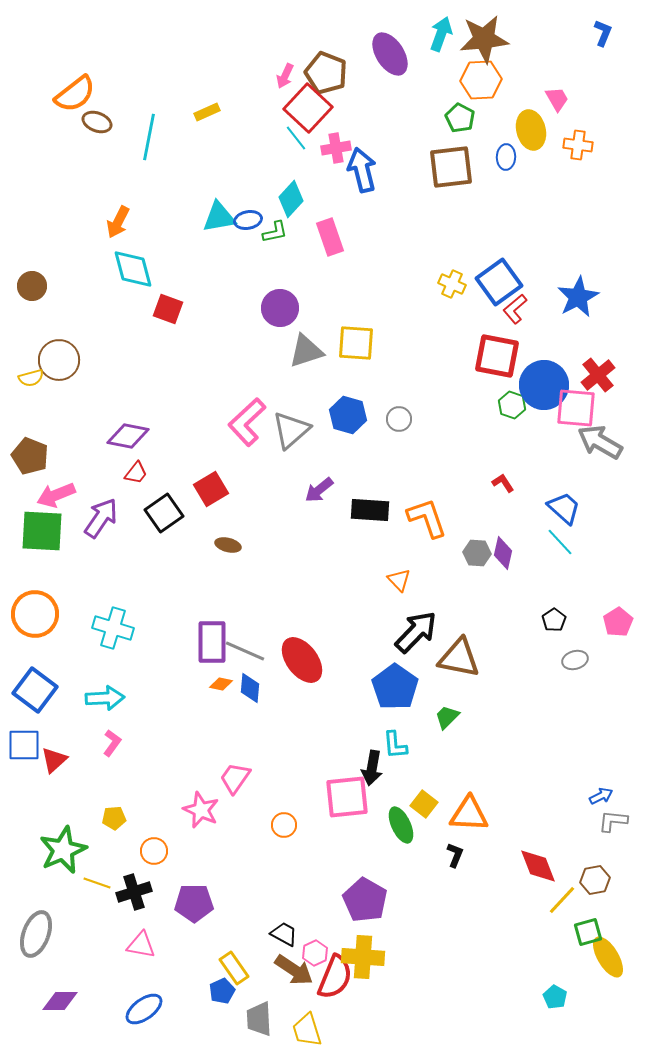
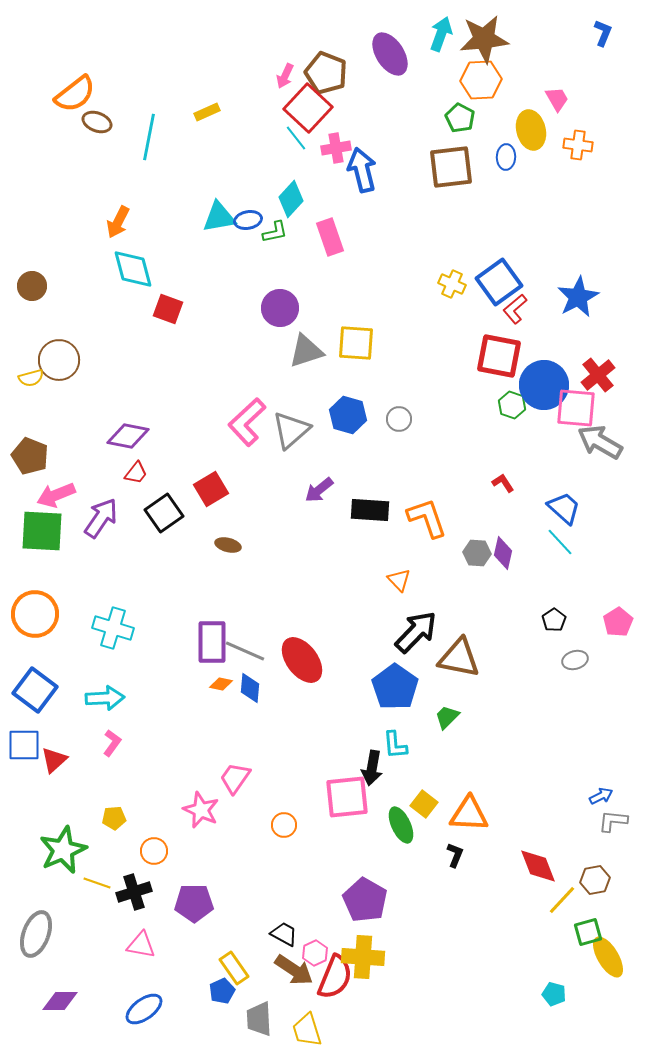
red square at (497, 356): moved 2 px right
cyan pentagon at (555, 997): moved 1 px left, 3 px up; rotated 15 degrees counterclockwise
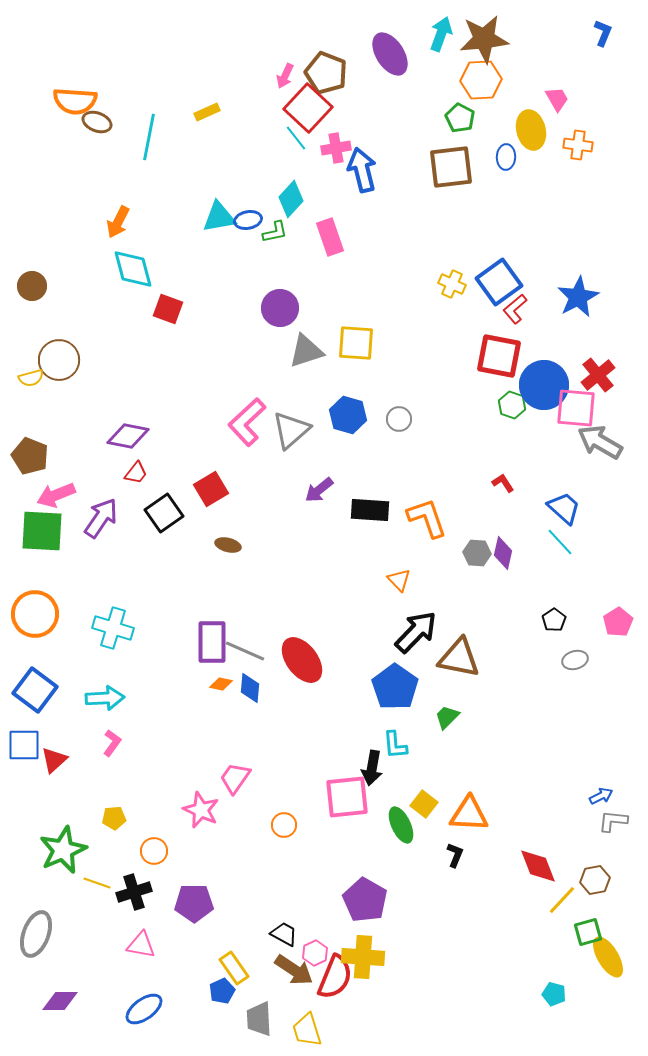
orange semicircle at (75, 94): moved 7 px down; rotated 42 degrees clockwise
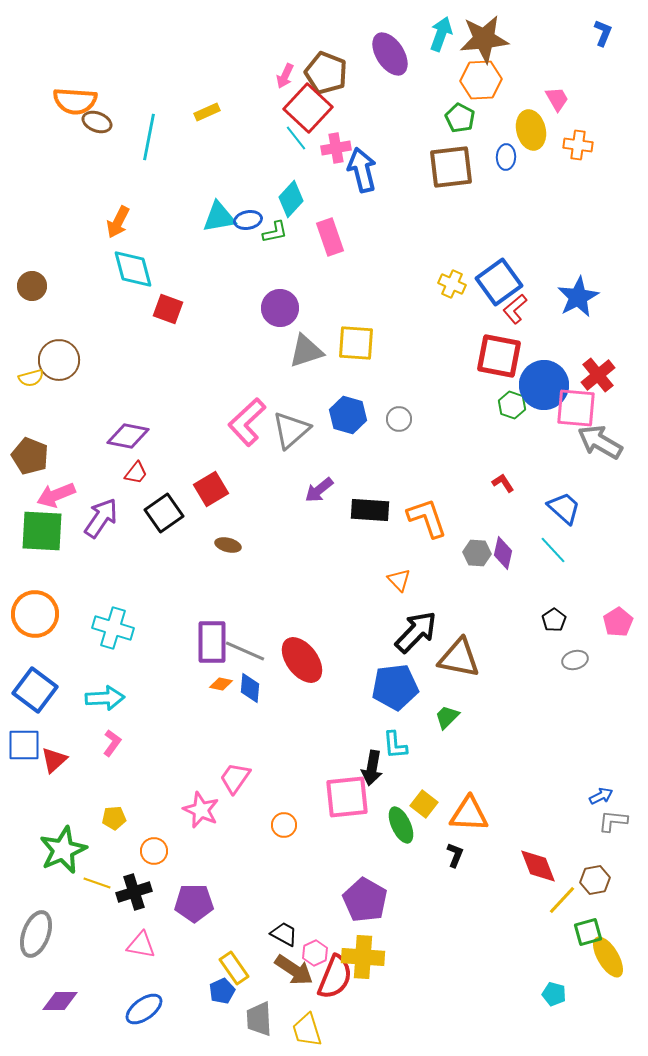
cyan line at (560, 542): moved 7 px left, 8 px down
blue pentagon at (395, 687): rotated 30 degrees clockwise
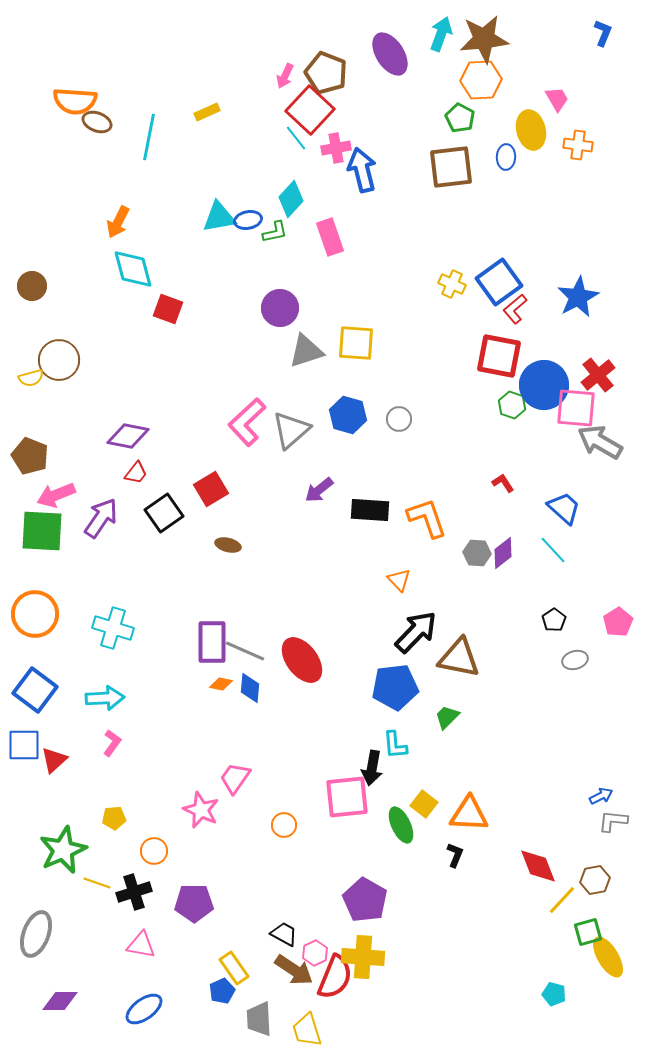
red square at (308, 108): moved 2 px right, 2 px down
purple diamond at (503, 553): rotated 40 degrees clockwise
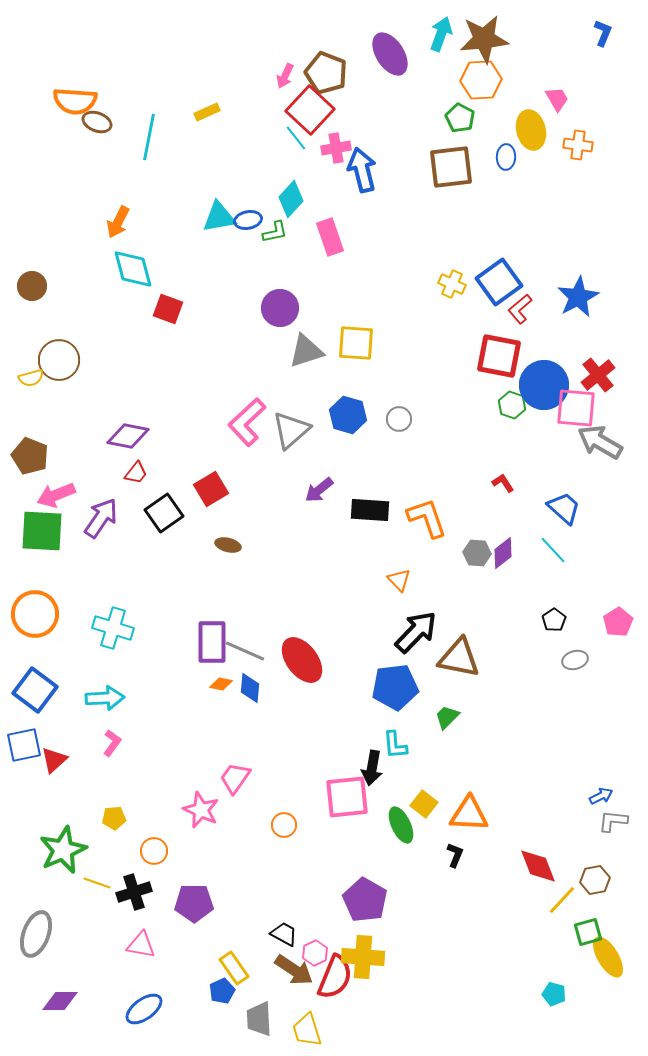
red L-shape at (515, 309): moved 5 px right
blue square at (24, 745): rotated 12 degrees counterclockwise
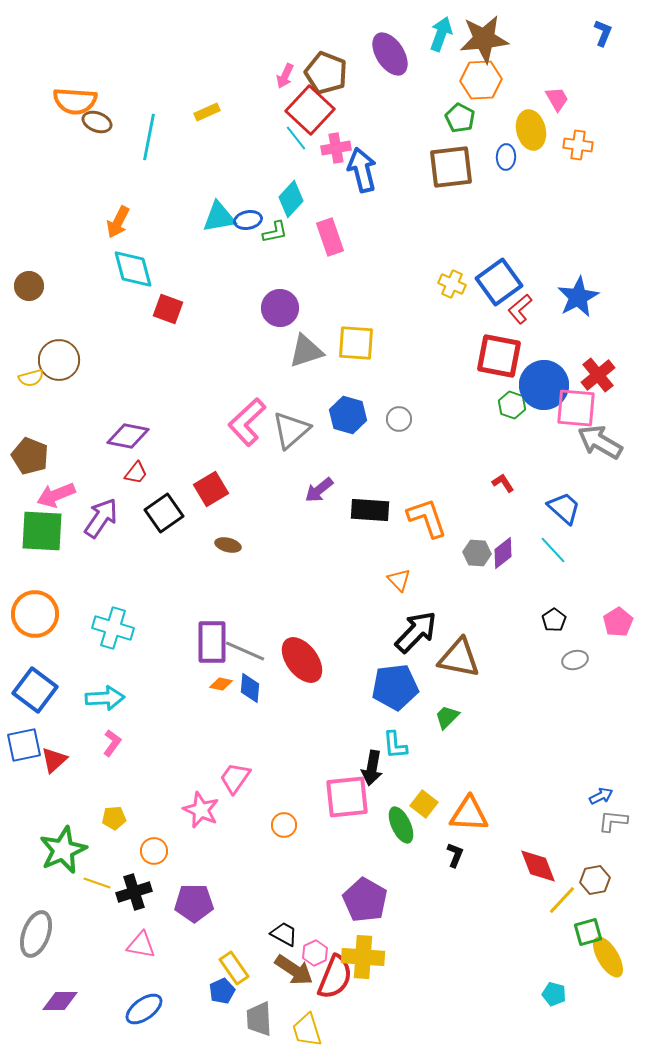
brown circle at (32, 286): moved 3 px left
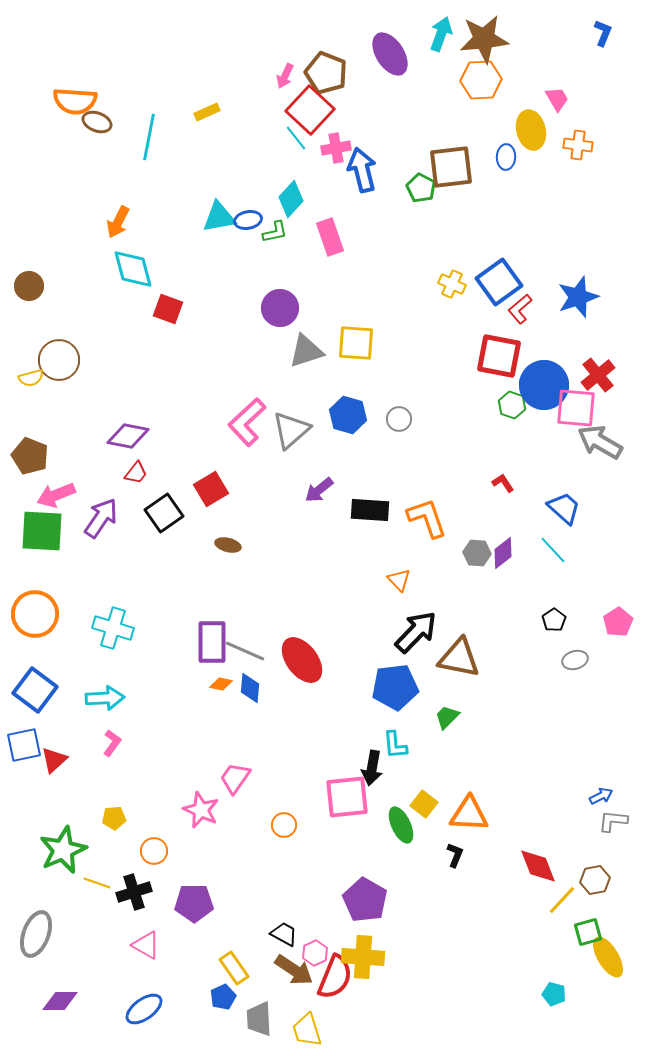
green pentagon at (460, 118): moved 39 px left, 70 px down
blue star at (578, 297): rotated 9 degrees clockwise
pink triangle at (141, 945): moved 5 px right; rotated 20 degrees clockwise
blue pentagon at (222, 991): moved 1 px right, 6 px down
